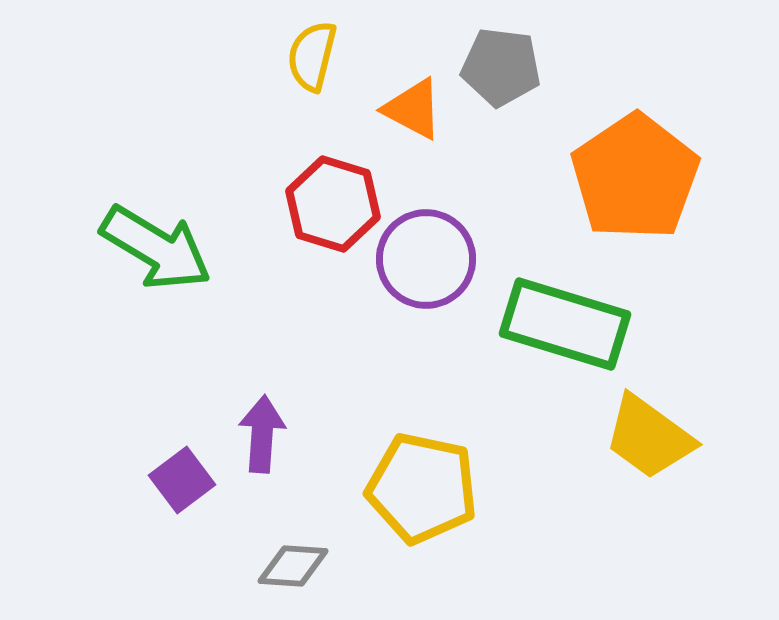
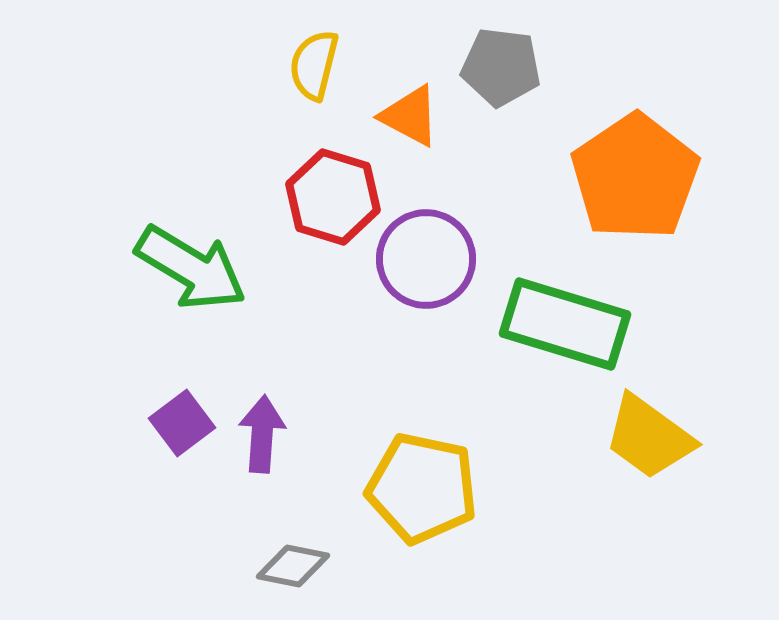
yellow semicircle: moved 2 px right, 9 px down
orange triangle: moved 3 px left, 7 px down
red hexagon: moved 7 px up
green arrow: moved 35 px right, 20 px down
purple square: moved 57 px up
gray diamond: rotated 8 degrees clockwise
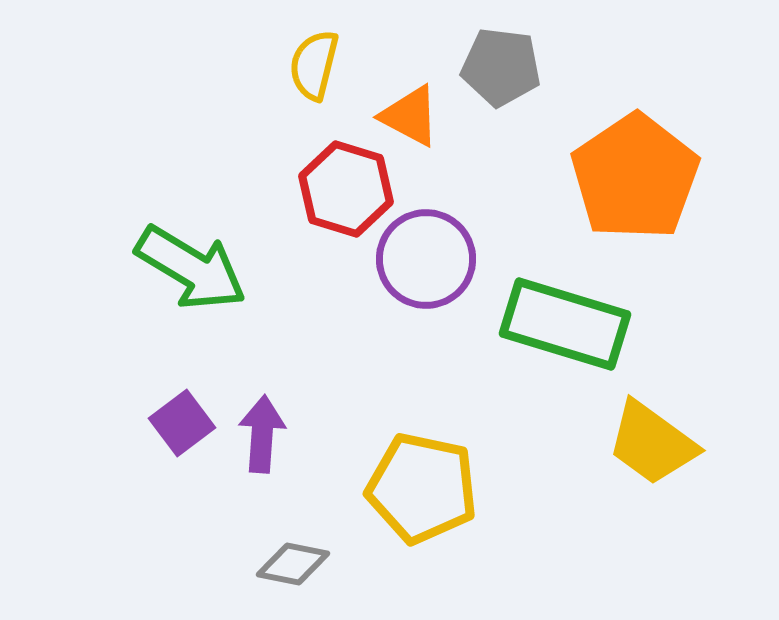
red hexagon: moved 13 px right, 8 px up
yellow trapezoid: moved 3 px right, 6 px down
gray diamond: moved 2 px up
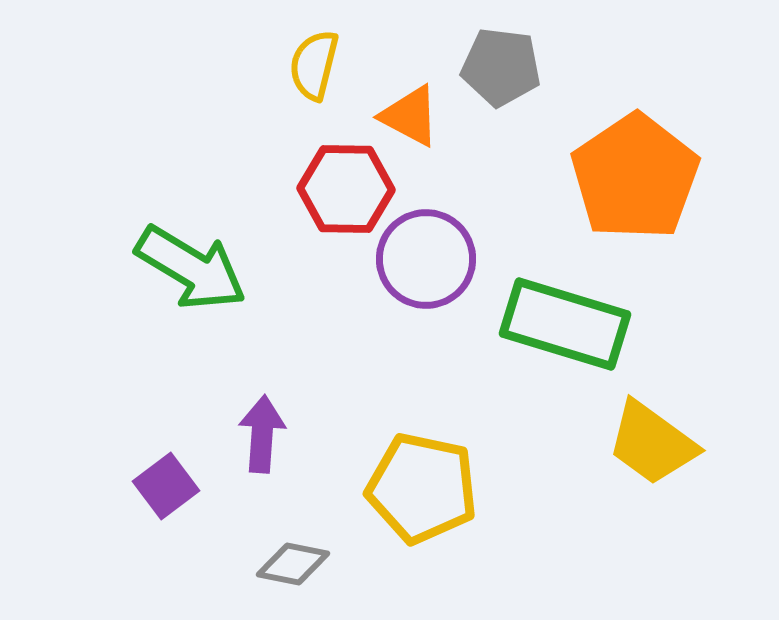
red hexagon: rotated 16 degrees counterclockwise
purple square: moved 16 px left, 63 px down
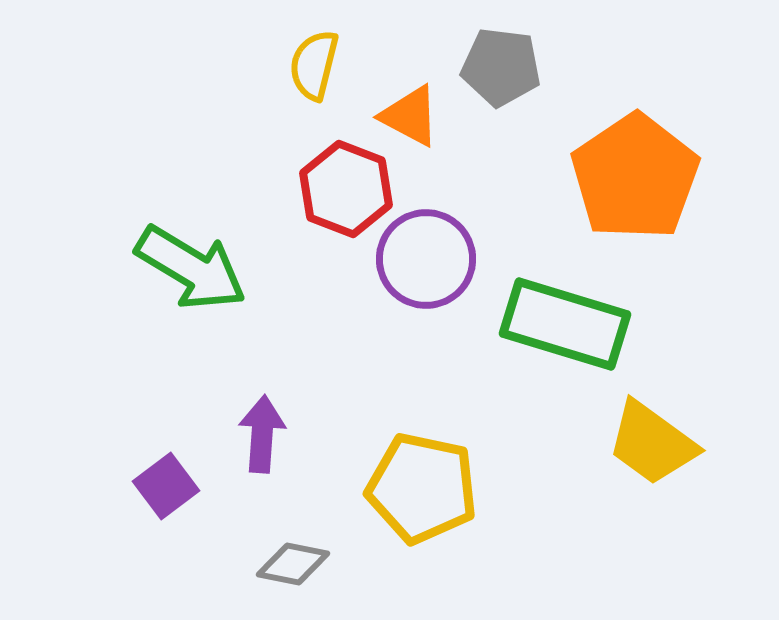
red hexagon: rotated 20 degrees clockwise
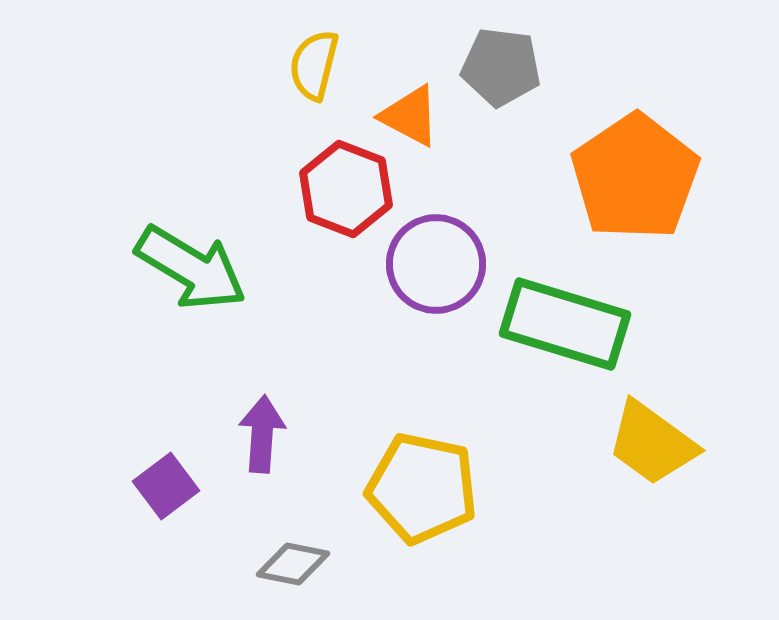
purple circle: moved 10 px right, 5 px down
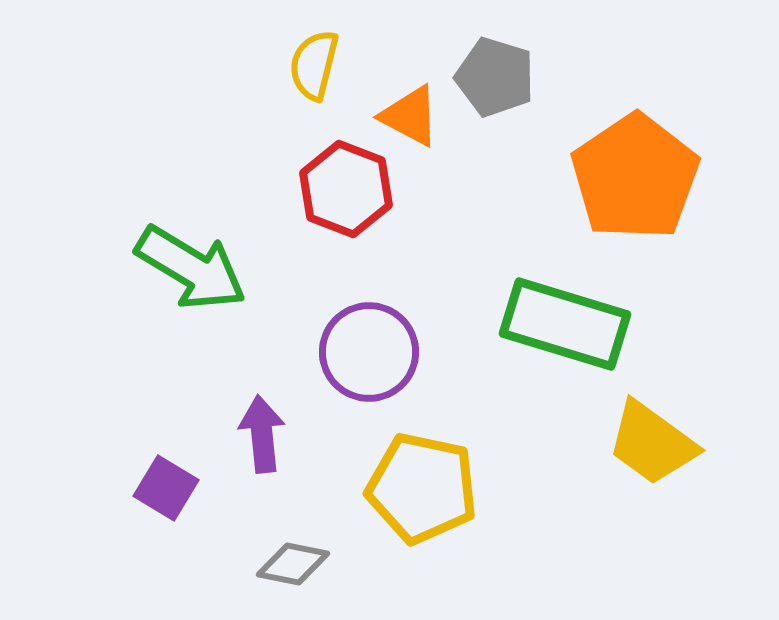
gray pentagon: moved 6 px left, 10 px down; rotated 10 degrees clockwise
purple circle: moved 67 px left, 88 px down
purple arrow: rotated 10 degrees counterclockwise
purple square: moved 2 px down; rotated 22 degrees counterclockwise
